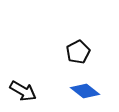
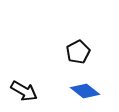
black arrow: moved 1 px right
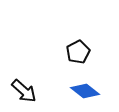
black arrow: rotated 12 degrees clockwise
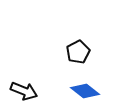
black arrow: rotated 20 degrees counterclockwise
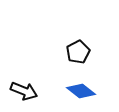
blue diamond: moved 4 px left
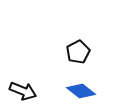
black arrow: moved 1 px left
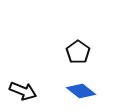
black pentagon: rotated 10 degrees counterclockwise
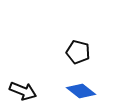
black pentagon: rotated 20 degrees counterclockwise
